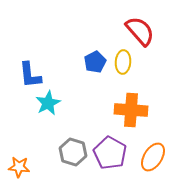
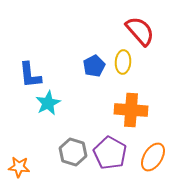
blue pentagon: moved 1 px left, 4 px down
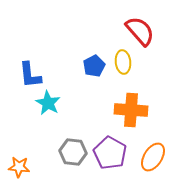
yellow ellipse: rotated 10 degrees counterclockwise
cyan star: rotated 15 degrees counterclockwise
gray hexagon: rotated 12 degrees counterclockwise
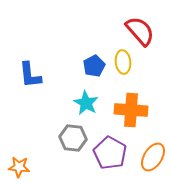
cyan star: moved 38 px right
gray hexagon: moved 14 px up
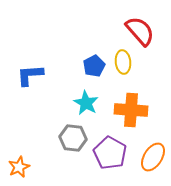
blue L-shape: rotated 92 degrees clockwise
orange star: rotated 30 degrees counterclockwise
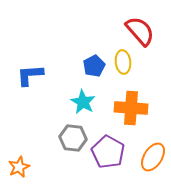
cyan star: moved 3 px left, 1 px up
orange cross: moved 2 px up
purple pentagon: moved 2 px left, 1 px up
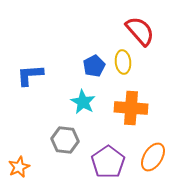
gray hexagon: moved 8 px left, 2 px down
purple pentagon: moved 10 px down; rotated 8 degrees clockwise
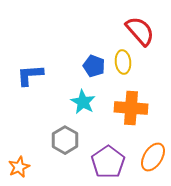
blue pentagon: rotated 25 degrees counterclockwise
gray hexagon: rotated 24 degrees clockwise
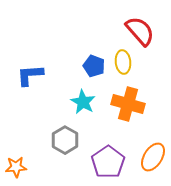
orange cross: moved 3 px left, 4 px up; rotated 12 degrees clockwise
orange star: moved 3 px left; rotated 20 degrees clockwise
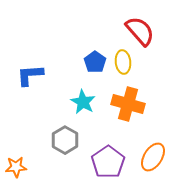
blue pentagon: moved 1 px right, 4 px up; rotated 15 degrees clockwise
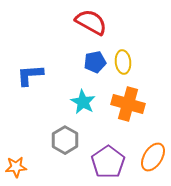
red semicircle: moved 49 px left, 9 px up; rotated 20 degrees counterclockwise
blue pentagon: rotated 25 degrees clockwise
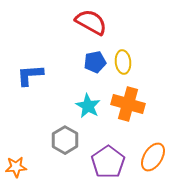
cyan star: moved 5 px right, 4 px down
